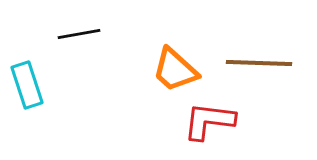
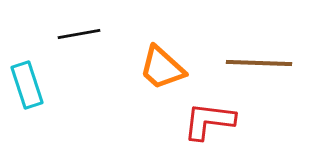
orange trapezoid: moved 13 px left, 2 px up
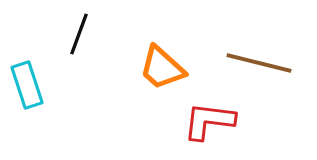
black line: rotated 60 degrees counterclockwise
brown line: rotated 12 degrees clockwise
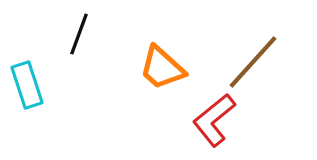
brown line: moved 6 px left, 1 px up; rotated 62 degrees counterclockwise
red L-shape: moved 5 px right, 1 px up; rotated 46 degrees counterclockwise
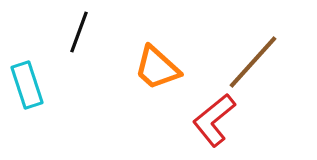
black line: moved 2 px up
orange trapezoid: moved 5 px left
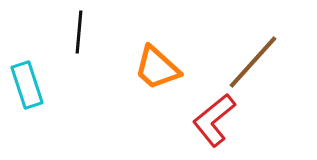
black line: rotated 15 degrees counterclockwise
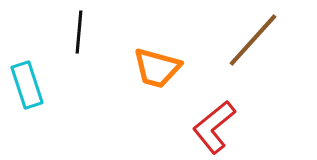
brown line: moved 22 px up
orange trapezoid: rotated 27 degrees counterclockwise
red L-shape: moved 7 px down
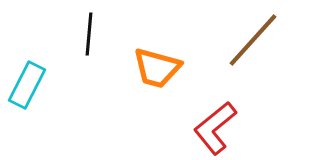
black line: moved 10 px right, 2 px down
cyan rectangle: rotated 45 degrees clockwise
red L-shape: moved 1 px right, 1 px down
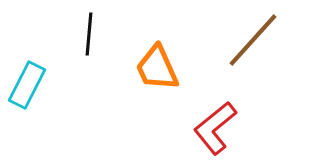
orange trapezoid: rotated 51 degrees clockwise
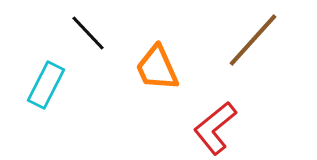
black line: moved 1 px left, 1 px up; rotated 48 degrees counterclockwise
cyan rectangle: moved 19 px right
